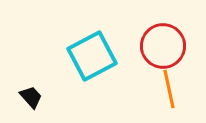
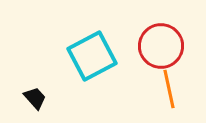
red circle: moved 2 px left
black trapezoid: moved 4 px right, 1 px down
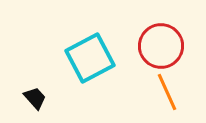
cyan square: moved 2 px left, 2 px down
orange line: moved 2 px left, 3 px down; rotated 12 degrees counterclockwise
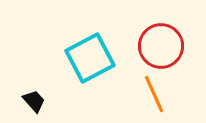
orange line: moved 13 px left, 2 px down
black trapezoid: moved 1 px left, 3 px down
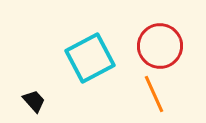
red circle: moved 1 px left
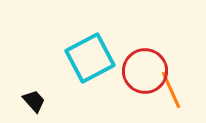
red circle: moved 15 px left, 25 px down
orange line: moved 17 px right, 4 px up
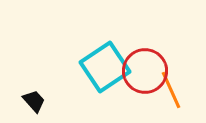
cyan square: moved 15 px right, 9 px down; rotated 6 degrees counterclockwise
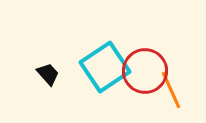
black trapezoid: moved 14 px right, 27 px up
